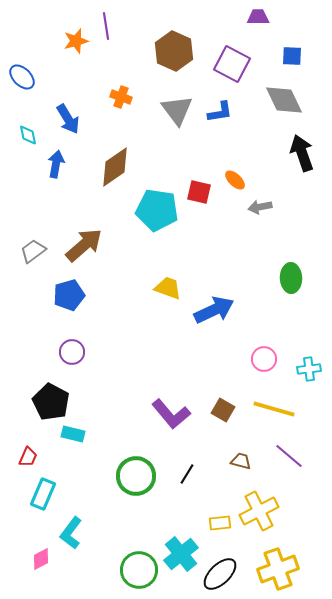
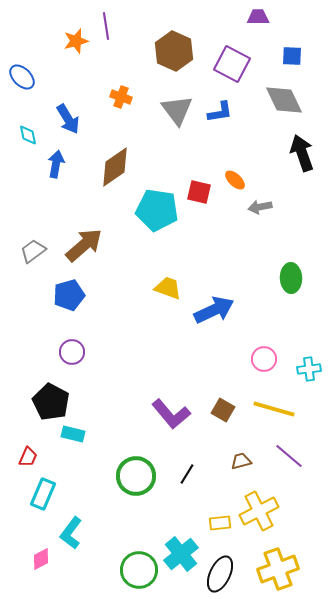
brown trapezoid at (241, 461): rotated 30 degrees counterclockwise
black ellipse at (220, 574): rotated 21 degrees counterclockwise
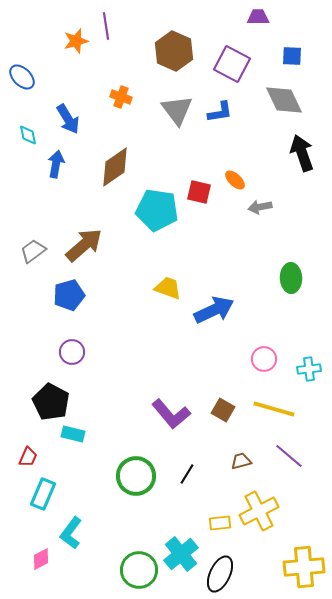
yellow cross at (278, 569): moved 26 px right, 2 px up; rotated 15 degrees clockwise
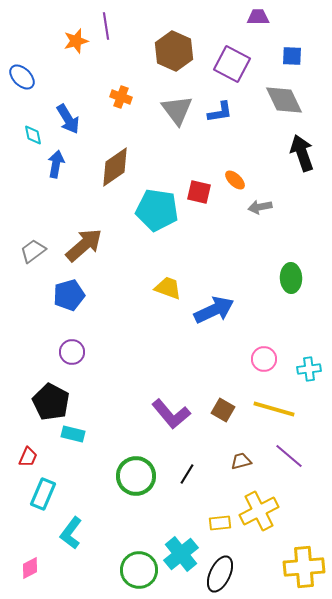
cyan diamond at (28, 135): moved 5 px right
pink diamond at (41, 559): moved 11 px left, 9 px down
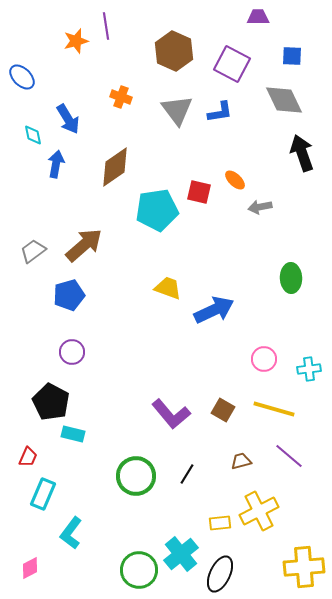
cyan pentagon at (157, 210): rotated 18 degrees counterclockwise
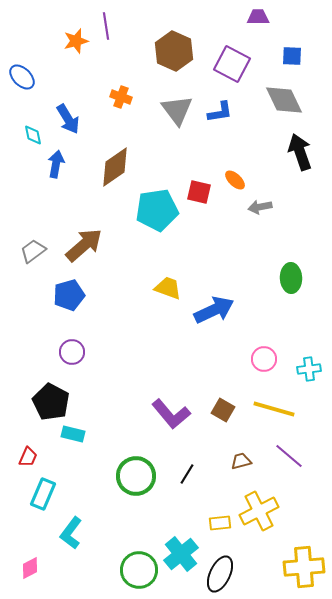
black arrow at (302, 153): moved 2 px left, 1 px up
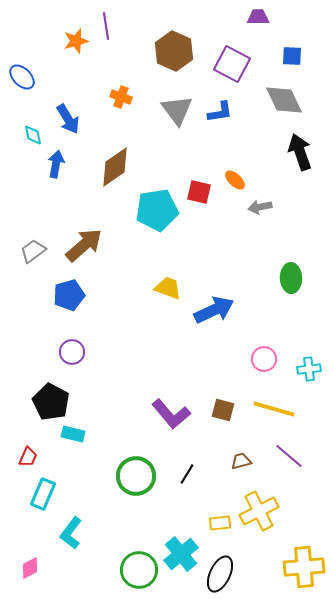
brown square at (223, 410): rotated 15 degrees counterclockwise
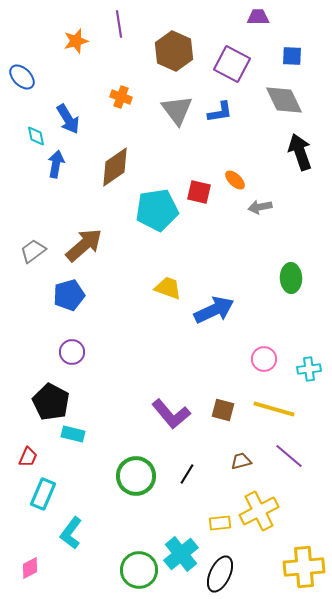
purple line at (106, 26): moved 13 px right, 2 px up
cyan diamond at (33, 135): moved 3 px right, 1 px down
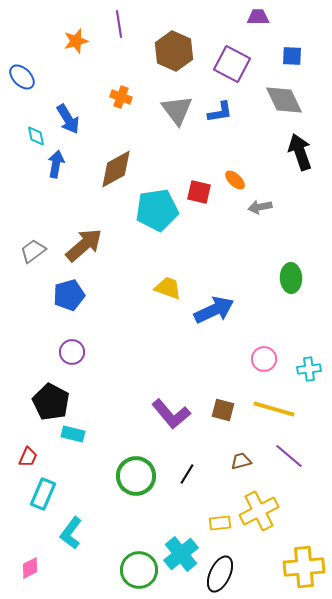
brown diamond at (115, 167): moved 1 px right, 2 px down; rotated 6 degrees clockwise
